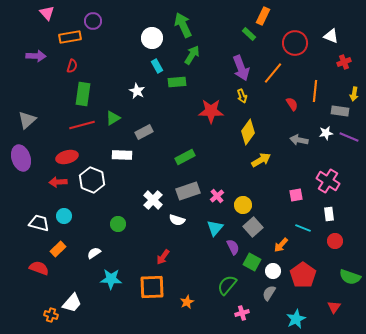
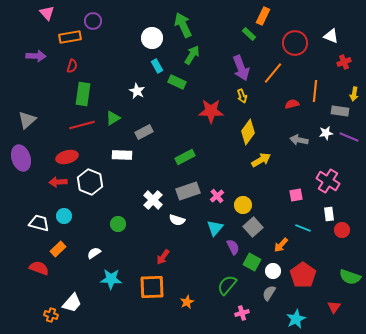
green rectangle at (177, 82): rotated 30 degrees clockwise
red semicircle at (292, 104): rotated 72 degrees counterclockwise
white hexagon at (92, 180): moved 2 px left, 2 px down
red circle at (335, 241): moved 7 px right, 11 px up
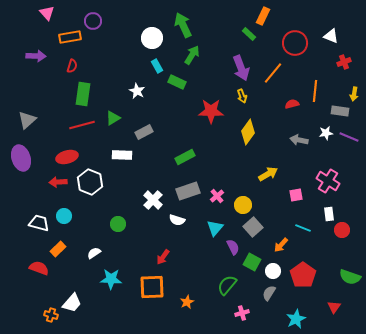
yellow arrow at (261, 160): moved 7 px right, 14 px down
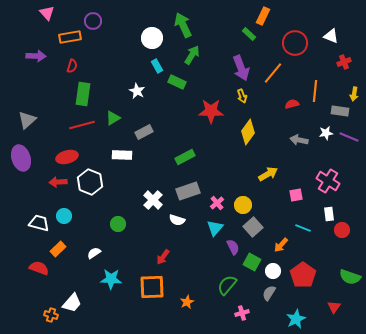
pink cross at (217, 196): moved 7 px down
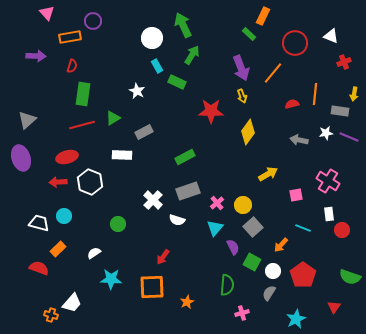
orange line at (315, 91): moved 3 px down
green semicircle at (227, 285): rotated 145 degrees clockwise
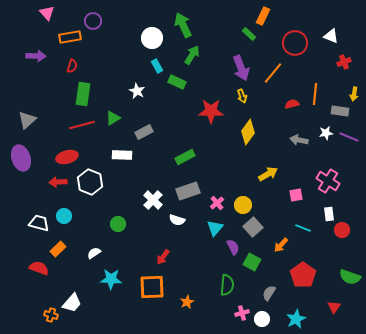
white circle at (273, 271): moved 11 px left, 48 px down
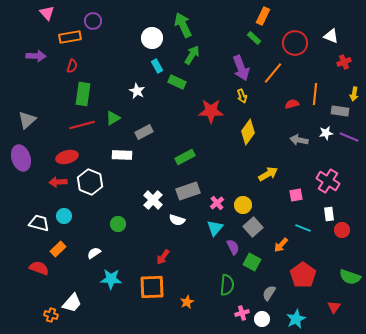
green rectangle at (249, 34): moved 5 px right, 4 px down
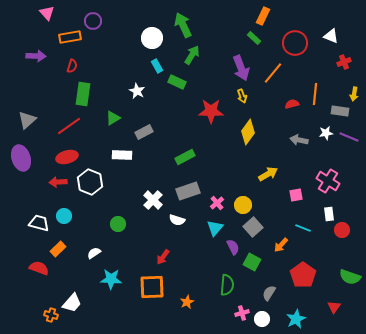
red line at (82, 125): moved 13 px left, 1 px down; rotated 20 degrees counterclockwise
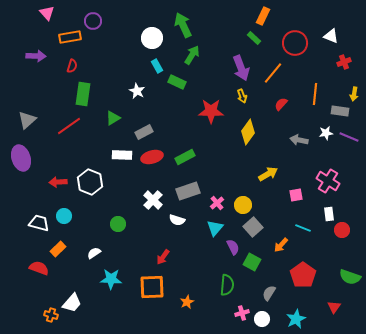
red semicircle at (292, 104): moved 11 px left; rotated 32 degrees counterclockwise
red ellipse at (67, 157): moved 85 px right
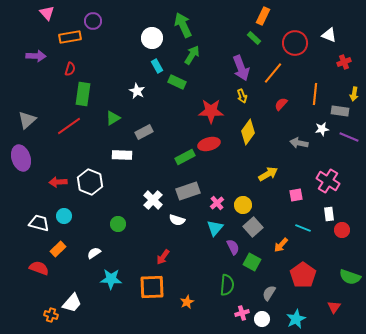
white triangle at (331, 36): moved 2 px left, 1 px up
red semicircle at (72, 66): moved 2 px left, 3 px down
white star at (326, 133): moved 4 px left, 4 px up
gray arrow at (299, 140): moved 3 px down
red ellipse at (152, 157): moved 57 px right, 13 px up
